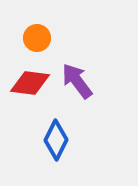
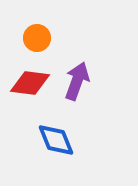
purple arrow: rotated 57 degrees clockwise
blue diamond: rotated 48 degrees counterclockwise
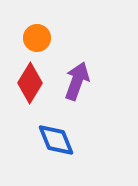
red diamond: rotated 66 degrees counterclockwise
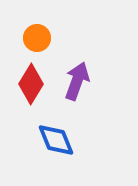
red diamond: moved 1 px right, 1 px down
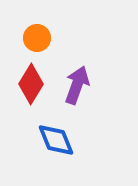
purple arrow: moved 4 px down
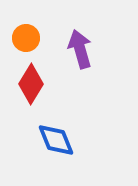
orange circle: moved 11 px left
purple arrow: moved 3 px right, 36 px up; rotated 36 degrees counterclockwise
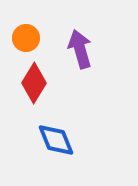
red diamond: moved 3 px right, 1 px up
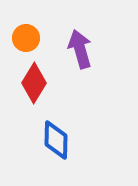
blue diamond: rotated 24 degrees clockwise
